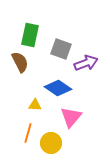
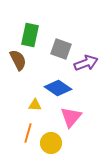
brown semicircle: moved 2 px left, 2 px up
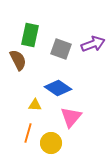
purple arrow: moved 7 px right, 19 px up
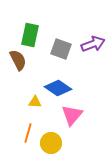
yellow triangle: moved 3 px up
pink triangle: moved 1 px right, 2 px up
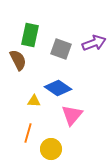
purple arrow: moved 1 px right, 1 px up
yellow triangle: moved 1 px left, 1 px up
yellow circle: moved 6 px down
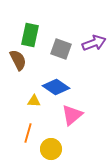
blue diamond: moved 2 px left, 1 px up
pink triangle: rotated 10 degrees clockwise
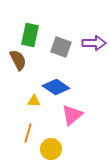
purple arrow: rotated 20 degrees clockwise
gray square: moved 2 px up
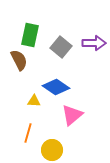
gray square: rotated 20 degrees clockwise
brown semicircle: moved 1 px right
yellow circle: moved 1 px right, 1 px down
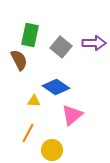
orange line: rotated 12 degrees clockwise
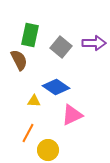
pink triangle: rotated 15 degrees clockwise
yellow circle: moved 4 px left
